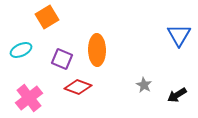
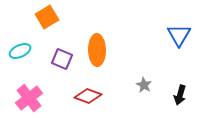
cyan ellipse: moved 1 px left, 1 px down
red diamond: moved 10 px right, 9 px down
black arrow: moved 3 px right; rotated 42 degrees counterclockwise
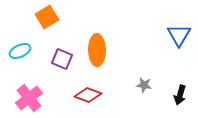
gray star: rotated 21 degrees counterclockwise
red diamond: moved 1 px up
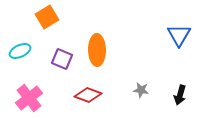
gray star: moved 3 px left, 5 px down
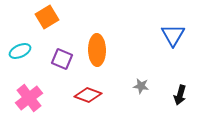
blue triangle: moved 6 px left
gray star: moved 4 px up
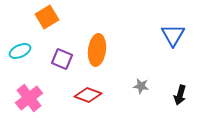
orange ellipse: rotated 8 degrees clockwise
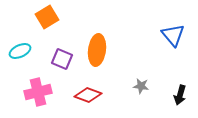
blue triangle: rotated 10 degrees counterclockwise
pink cross: moved 9 px right, 6 px up; rotated 24 degrees clockwise
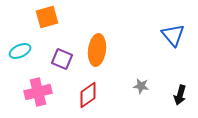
orange square: rotated 15 degrees clockwise
red diamond: rotated 56 degrees counterclockwise
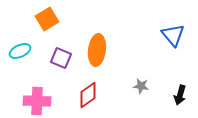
orange square: moved 2 px down; rotated 15 degrees counterclockwise
purple square: moved 1 px left, 1 px up
pink cross: moved 1 px left, 9 px down; rotated 16 degrees clockwise
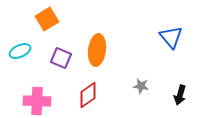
blue triangle: moved 2 px left, 2 px down
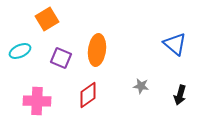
blue triangle: moved 4 px right, 7 px down; rotated 10 degrees counterclockwise
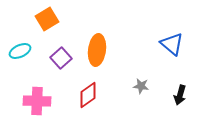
blue triangle: moved 3 px left
purple square: rotated 25 degrees clockwise
